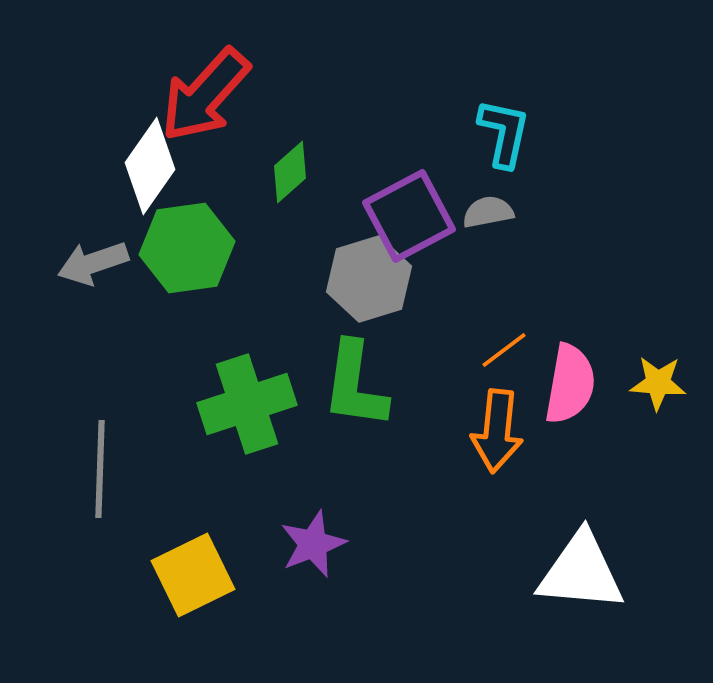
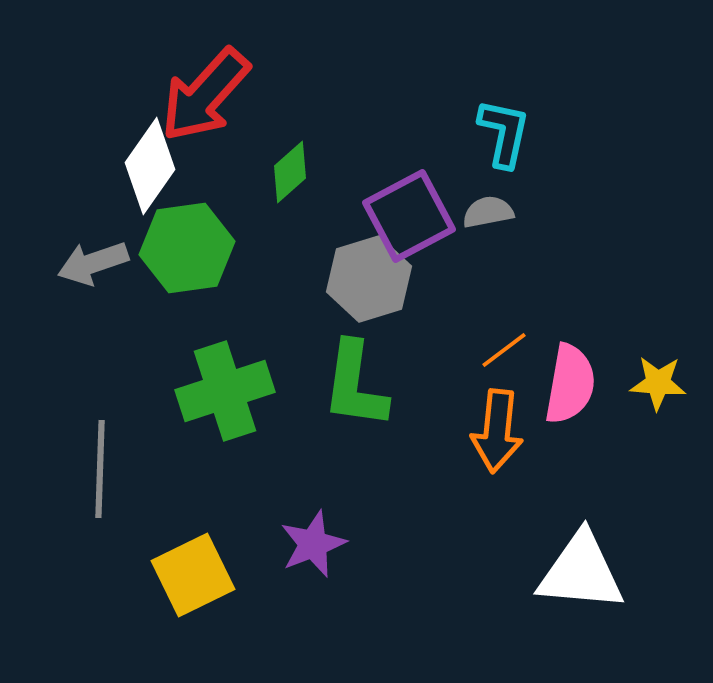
green cross: moved 22 px left, 13 px up
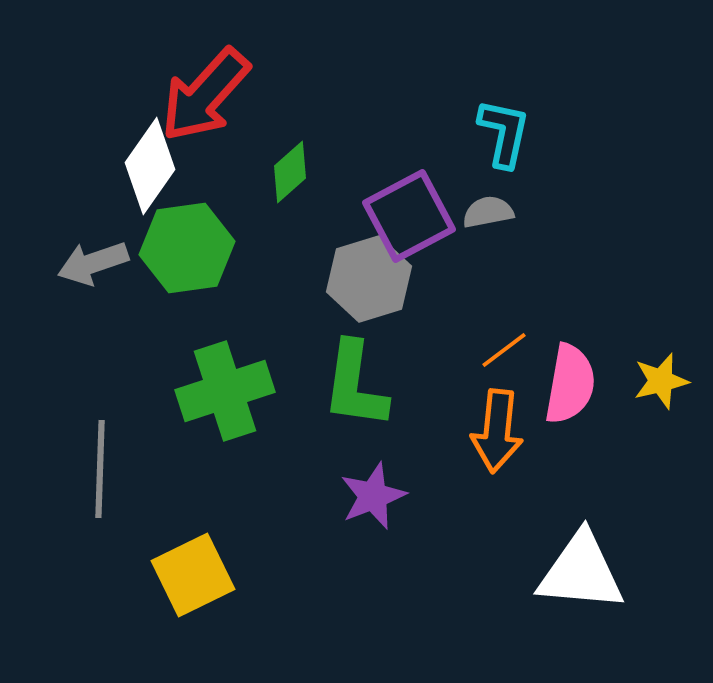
yellow star: moved 3 px right, 2 px up; rotated 18 degrees counterclockwise
purple star: moved 60 px right, 48 px up
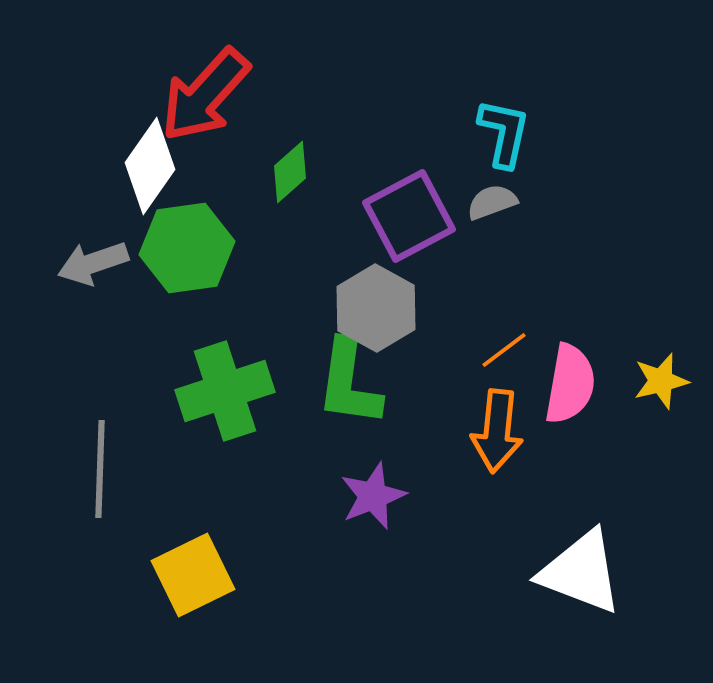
gray semicircle: moved 4 px right, 10 px up; rotated 9 degrees counterclockwise
gray hexagon: moved 7 px right, 29 px down; rotated 14 degrees counterclockwise
green L-shape: moved 6 px left, 2 px up
white triangle: rotated 16 degrees clockwise
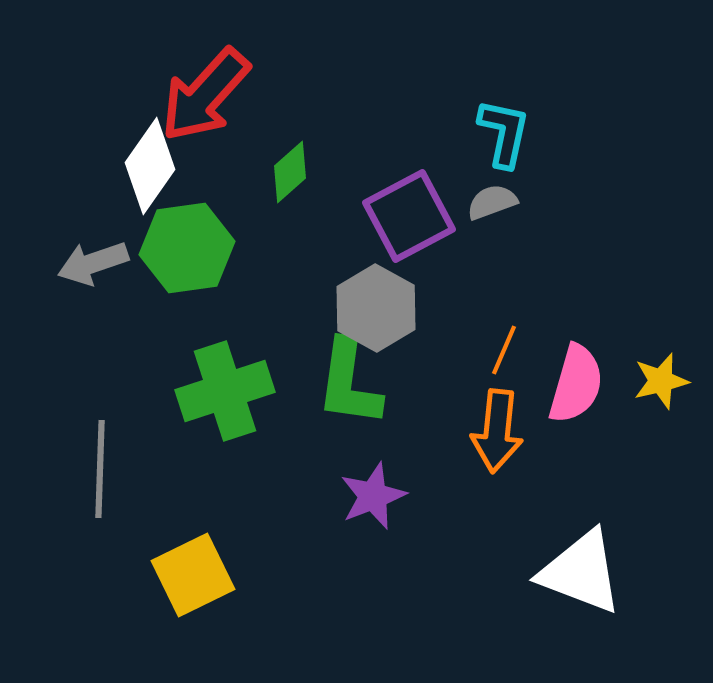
orange line: rotated 30 degrees counterclockwise
pink semicircle: moved 6 px right; rotated 6 degrees clockwise
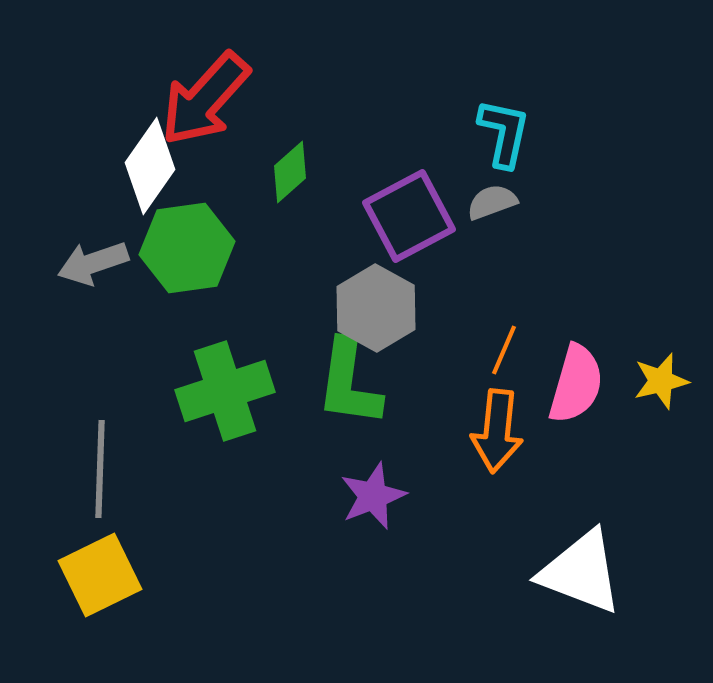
red arrow: moved 4 px down
yellow square: moved 93 px left
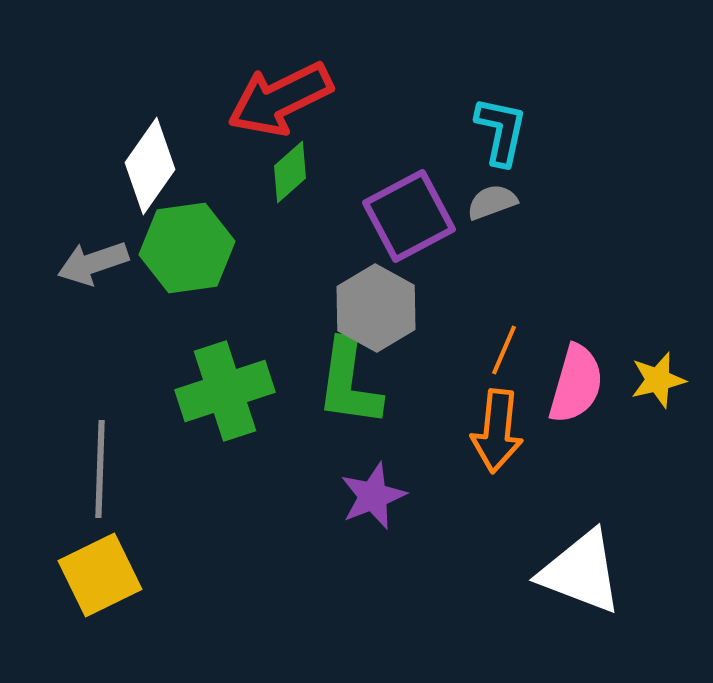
red arrow: moved 75 px right; rotated 22 degrees clockwise
cyan L-shape: moved 3 px left, 2 px up
yellow star: moved 3 px left, 1 px up
